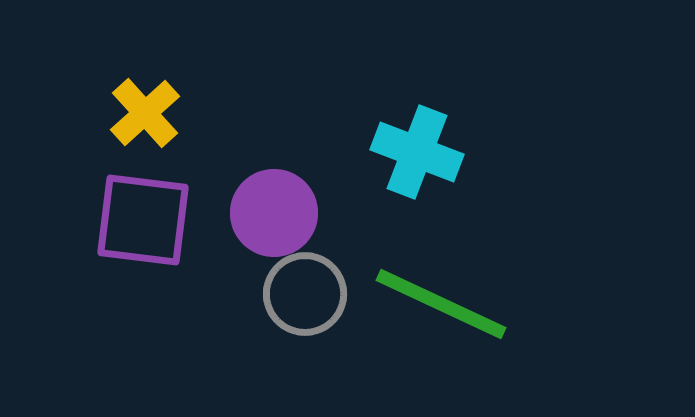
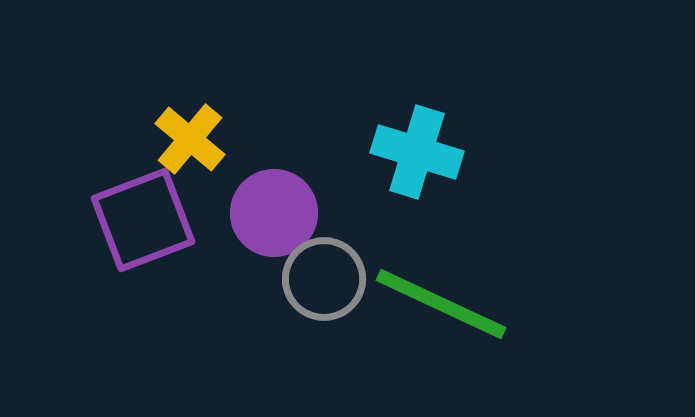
yellow cross: moved 45 px right, 26 px down; rotated 8 degrees counterclockwise
cyan cross: rotated 4 degrees counterclockwise
purple square: rotated 28 degrees counterclockwise
gray circle: moved 19 px right, 15 px up
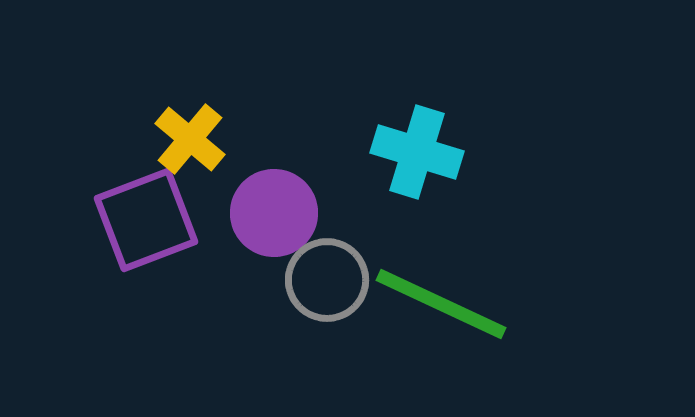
purple square: moved 3 px right
gray circle: moved 3 px right, 1 px down
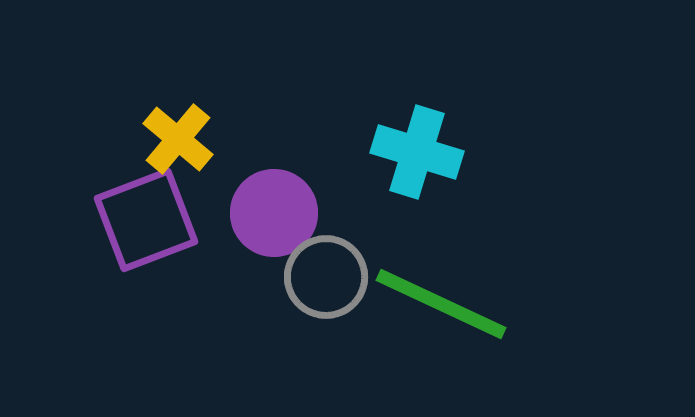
yellow cross: moved 12 px left
gray circle: moved 1 px left, 3 px up
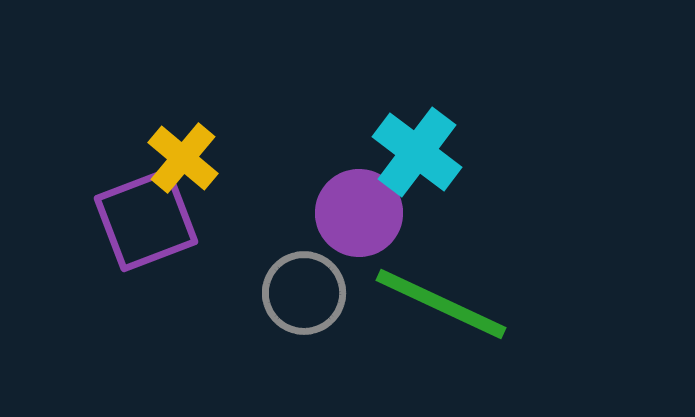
yellow cross: moved 5 px right, 19 px down
cyan cross: rotated 20 degrees clockwise
purple circle: moved 85 px right
gray circle: moved 22 px left, 16 px down
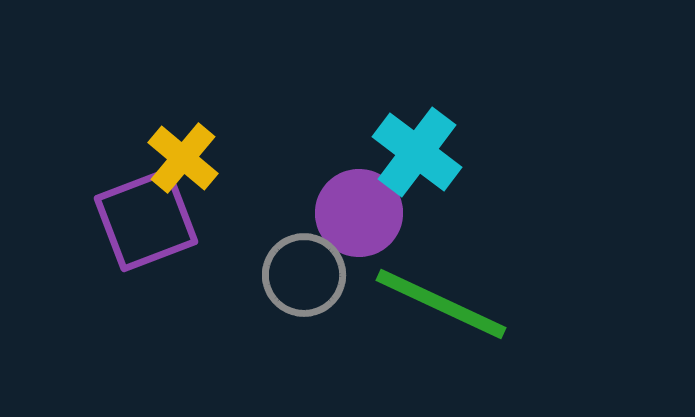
gray circle: moved 18 px up
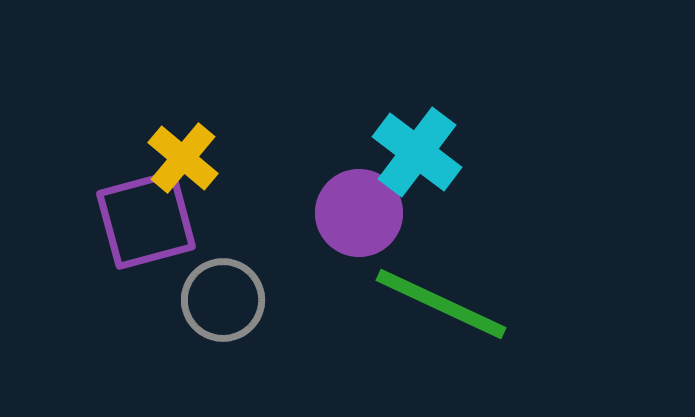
purple square: rotated 6 degrees clockwise
gray circle: moved 81 px left, 25 px down
